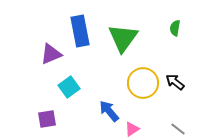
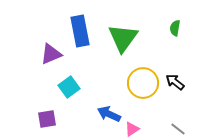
blue arrow: moved 3 px down; rotated 25 degrees counterclockwise
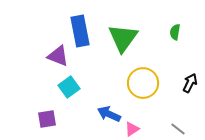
green semicircle: moved 4 px down
purple triangle: moved 7 px right, 2 px down; rotated 45 degrees clockwise
black arrow: moved 15 px right, 1 px down; rotated 78 degrees clockwise
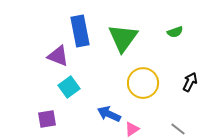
green semicircle: rotated 119 degrees counterclockwise
black arrow: moved 1 px up
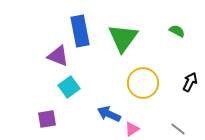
green semicircle: moved 2 px right, 1 px up; rotated 133 degrees counterclockwise
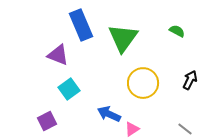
blue rectangle: moved 1 px right, 6 px up; rotated 12 degrees counterclockwise
purple triangle: moved 1 px up
black arrow: moved 2 px up
cyan square: moved 2 px down
purple square: moved 2 px down; rotated 18 degrees counterclockwise
gray line: moved 7 px right
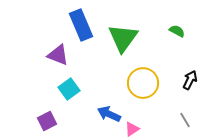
gray line: moved 9 px up; rotated 21 degrees clockwise
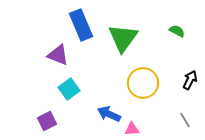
pink triangle: rotated 28 degrees clockwise
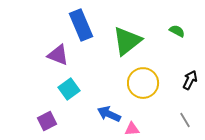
green triangle: moved 4 px right, 3 px down; rotated 16 degrees clockwise
